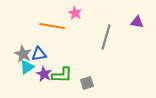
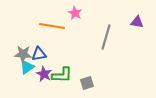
gray star: rotated 24 degrees counterclockwise
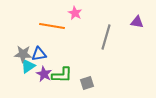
cyan triangle: moved 1 px right, 1 px up
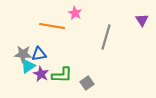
purple triangle: moved 5 px right, 2 px up; rotated 48 degrees clockwise
purple star: moved 3 px left
gray square: rotated 16 degrees counterclockwise
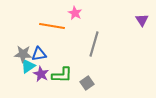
gray line: moved 12 px left, 7 px down
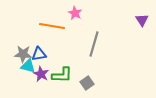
cyan triangle: rotated 49 degrees clockwise
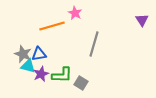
orange line: rotated 25 degrees counterclockwise
gray star: rotated 18 degrees clockwise
purple star: rotated 21 degrees clockwise
gray square: moved 6 px left; rotated 24 degrees counterclockwise
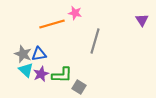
pink star: rotated 16 degrees counterclockwise
orange line: moved 2 px up
gray line: moved 1 px right, 3 px up
cyan triangle: moved 2 px left, 4 px down; rotated 28 degrees clockwise
gray square: moved 2 px left, 4 px down
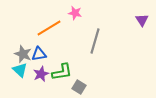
orange line: moved 3 px left, 4 px down; rotated 15 degrees counterclockwise
cyan triangle: moved 6 px left
green L-shape: moved 3 px up; rotated 10 degrees counterclockwise
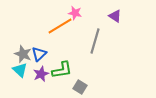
purple triangle: moved 27 px left, 4 px up; rotated 24 degrees counterclockwise
orange line: moved 11 px right, 2 px up
blue triangle: rotated 35 degrees counterclockwise
green L-shape: moved 2 px up
gray square: moved 1 px right
